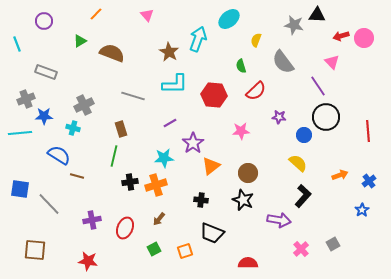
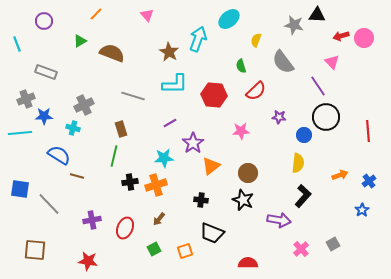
yellow semicircle at (298, 163): rotated 54 degrees clockwise
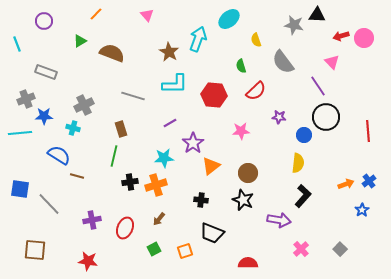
yellow semicircle at (256, 40): rotated 40 degrees counterclockwise
orange arrow at (340, 175): moved 6 px right, 9 px down
gray square at (333, 244): moved 7 px right, 5 px down; rotated 16 degrees counterclockwise
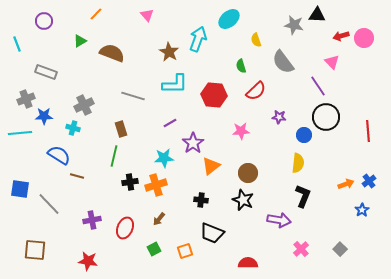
black L-shape at (303, 196): rotated 20 degrees counterclockwise
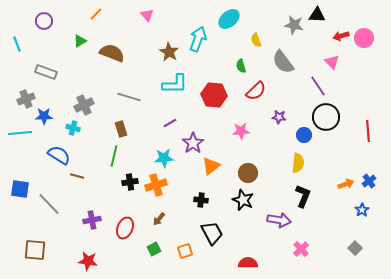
gray line at (133, 96): moved 4 px left, 1 px down
black trapezoid at (212, 233): rotated 140 degrees counterclockwise
gray square at (340, 249): moved 15 px right, 1 px up
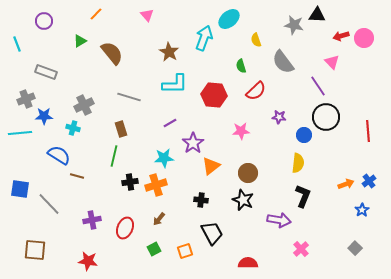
cyan arrow at (198, 39): moved 6 px right, 1 px up
brown semicircle at (112, 53): rotated 30 degrees clockwise
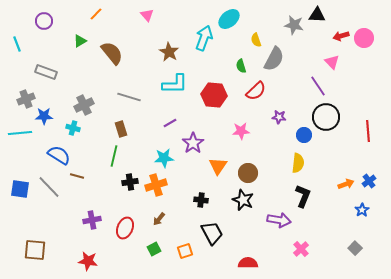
gray semicircle at (283, 62): moved 9 px left, 3 px up; rotated 115 degrees counterclockwise
orange triangle at (211, 166): moved 7 px right; rotated 18 degrees counterclockwise
gray line at (49, 204): moved 17 px up
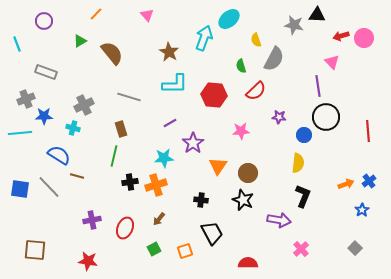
purple line at (318, 86): rotated 25 degrees clockwise
